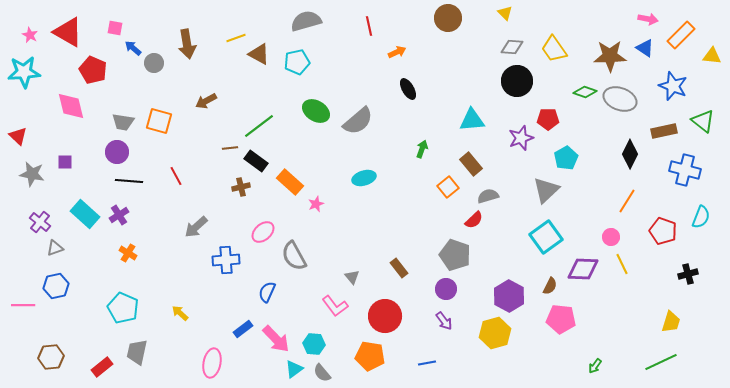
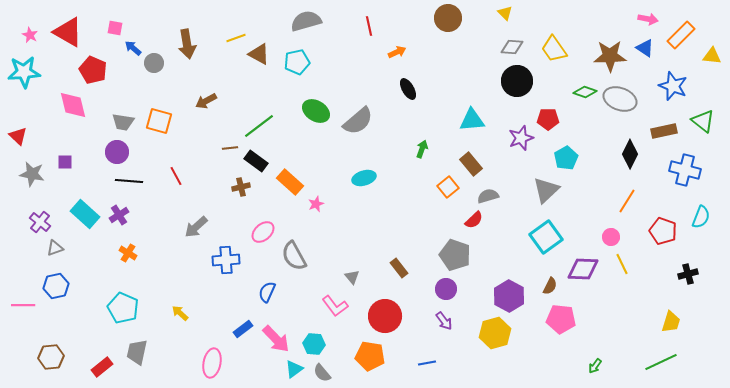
pink diamond at (71, 106): moved 2 px right, 1 px up
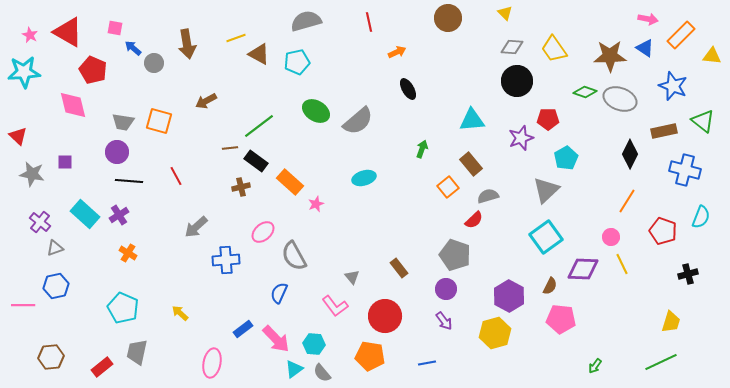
red line at (369, 26): moved 4 px up
blue semicircle at (267, 292): moved 12 px right, 1 px down
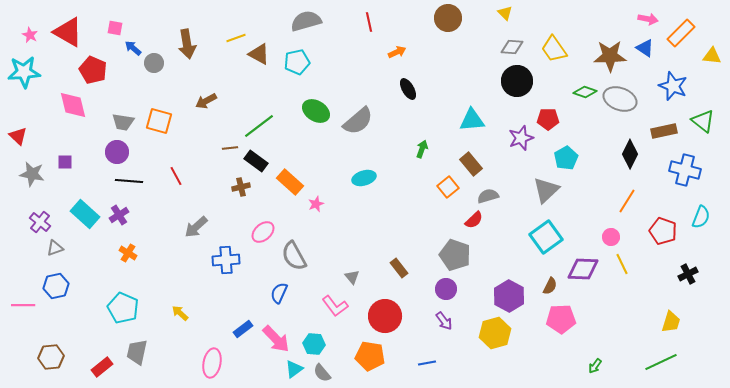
orange rectangle at (681, 35): moved 2 px up
black cross at (688, 274): rotated 12 degrees counterclockwise
pink pentagon at (561, 319): rotated 8 degrees counterclockwise
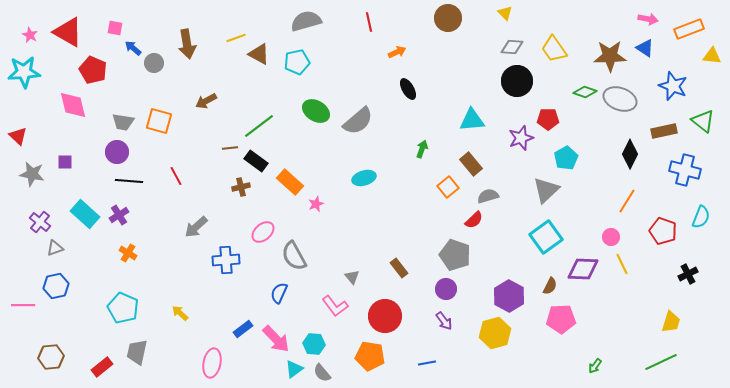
orange rectangle at (681, 33): moved 8 px right, 4 px up; rotated 24 degrees clockwise
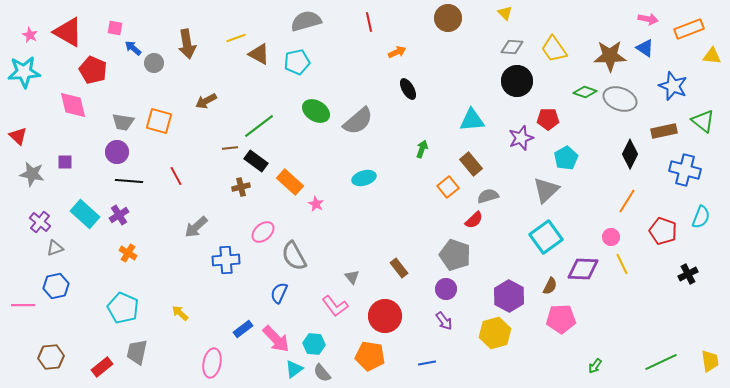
pink star at (316, 204): rotated 21 degrees counterclockwise
yellow trapezoid at (671, 322): moved 39 px right, 39 px down; rotated 25 degrees counterclockwise
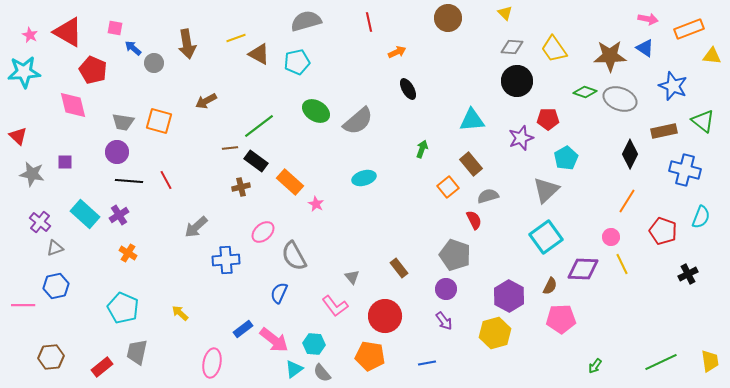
red line at (176, 176): moved 10 px left, 4 px down
red semicircle at (474, 220): rotated 72 degrees counterclockwise
pink arrow at (276, 339): moved 2 px left, 1 px down; rotated 8 degrees counterclockwise
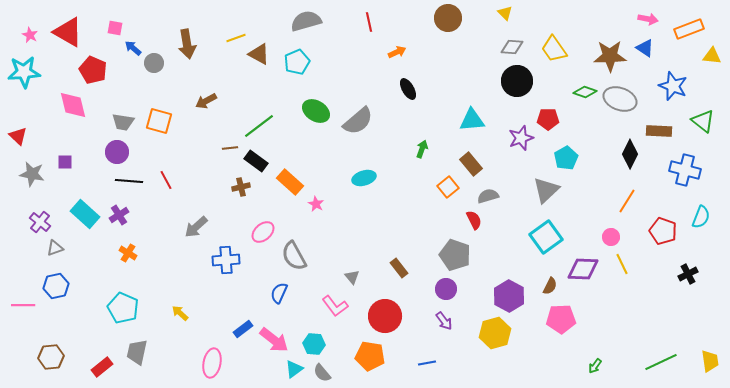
cyan pentagon at (297, 62): rotated 10 degrees counterclockwise
brown rectangle at (664, 131): moved 5 px left; rotated 15 degrees clockwise
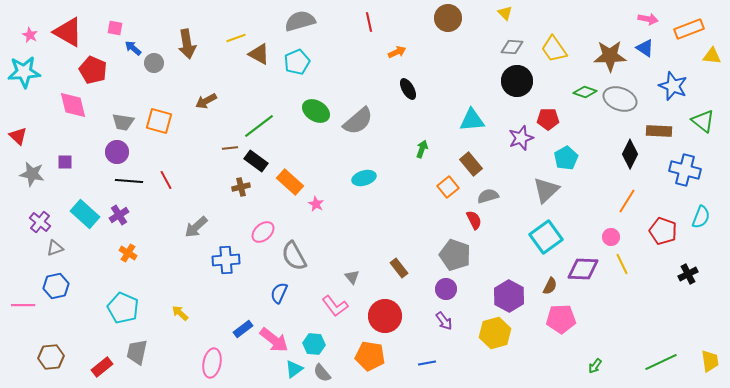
gray semicircle at (306, 21): moved 6 px left
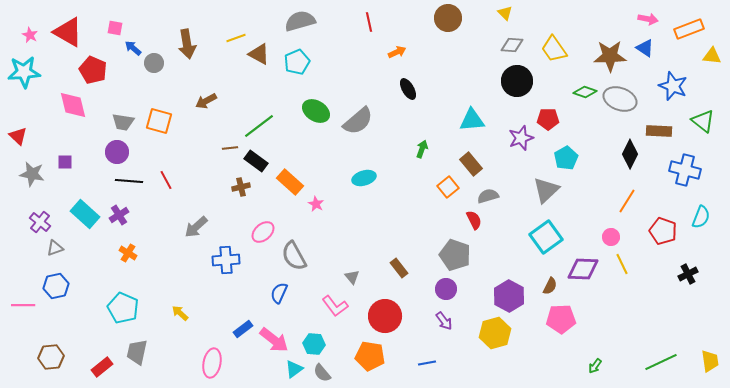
gray diamond at (512, 47): moved 2 px up
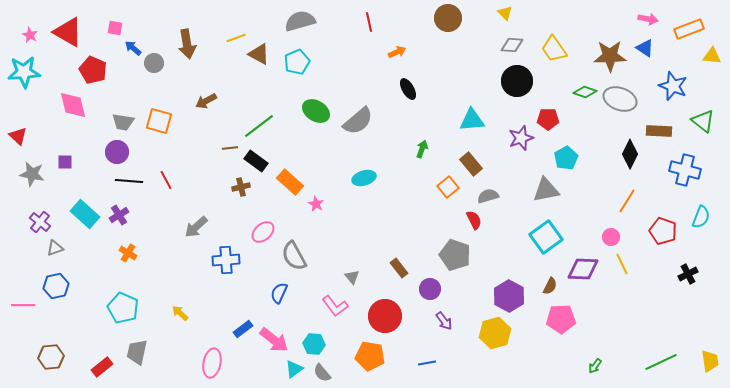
gray triangle at (546, 190): rotated 32 degrees clockwise
purple circle at (446, 289): moved 16 px left
